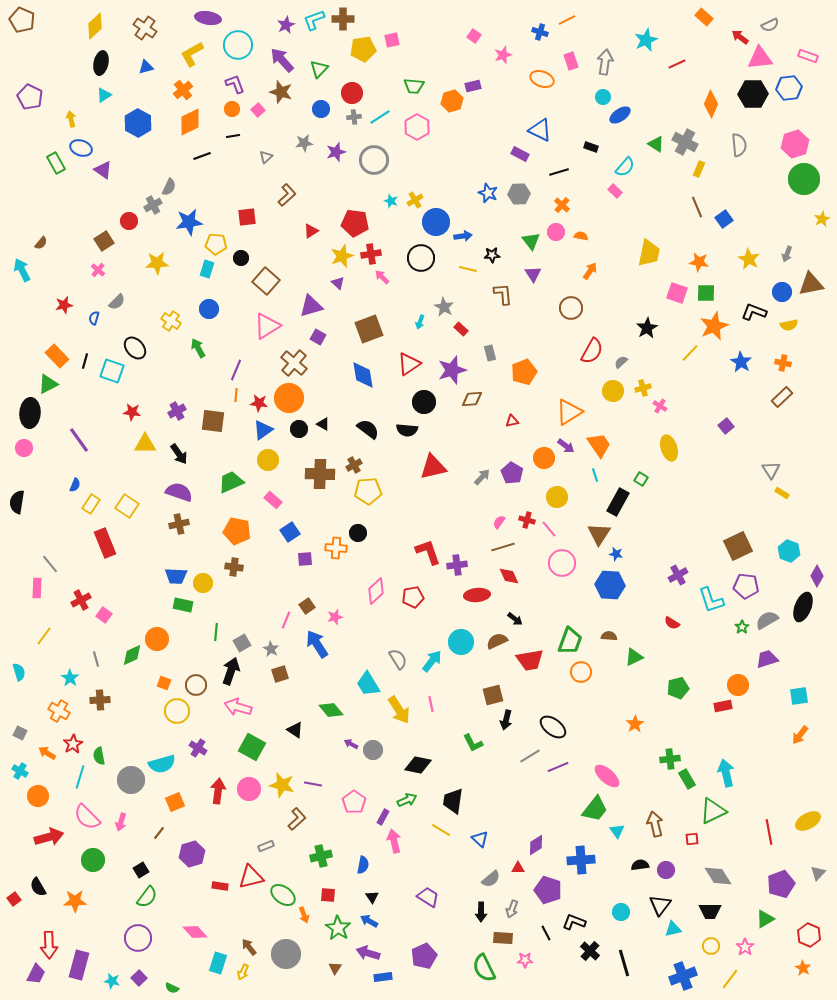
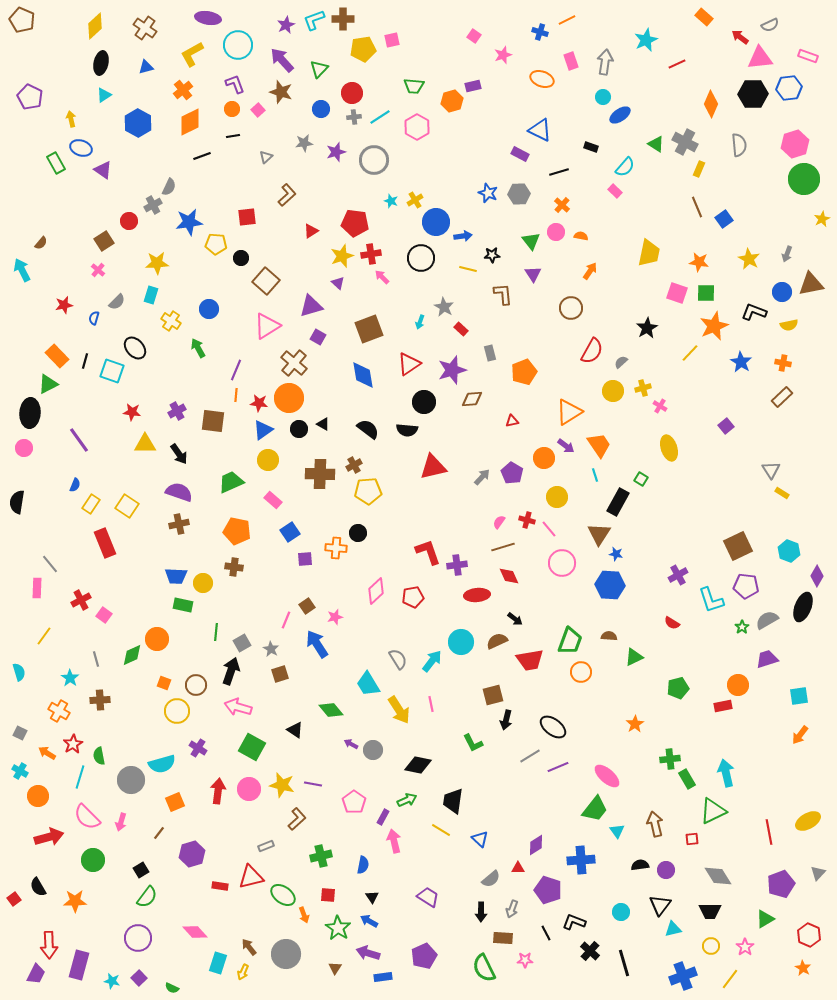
cyan rectangle at (207, 269): moved 56 px left, 26 px down
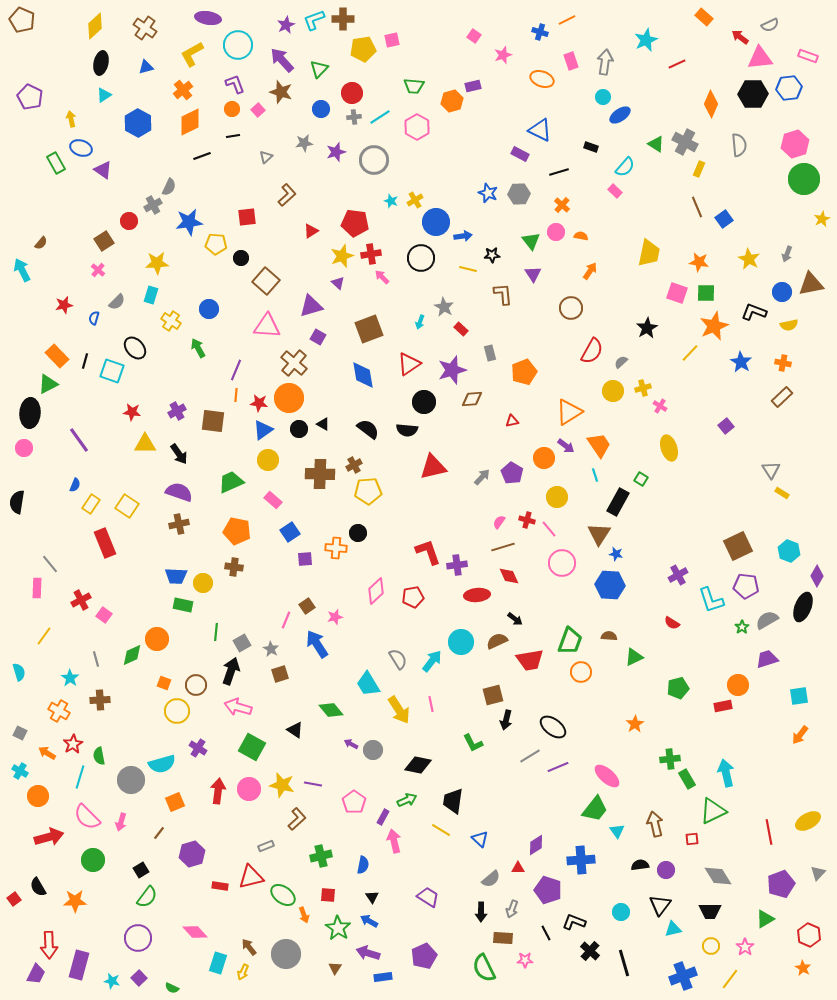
pink triangle at (267, 326): rotated 36 degrees clockwise
